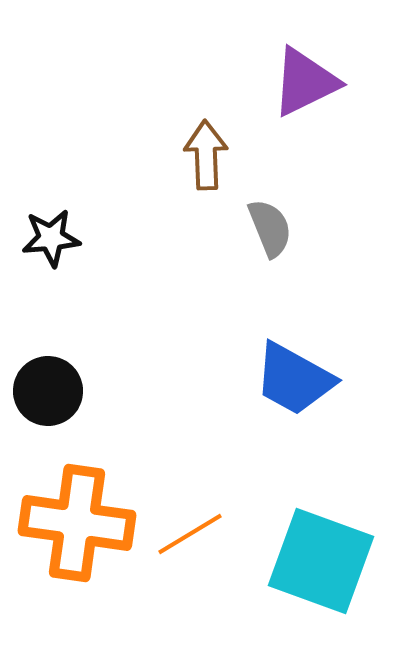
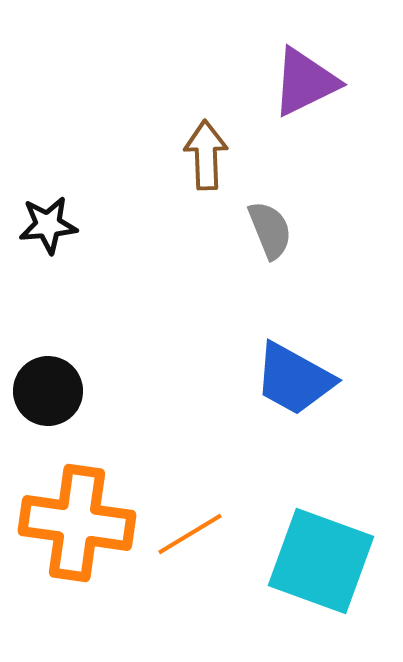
gray semicircle: moved 2 px down
black star: moved 3 px left, 13 px up
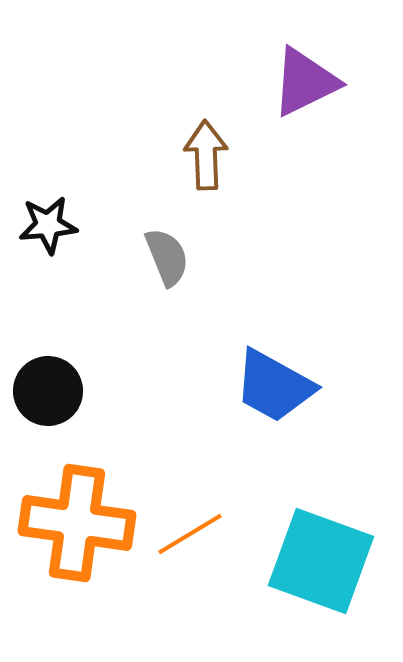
gray semicircle: moved 103 px left, 27 px down
blue trapezoid: moved 20 px left, 7 px down
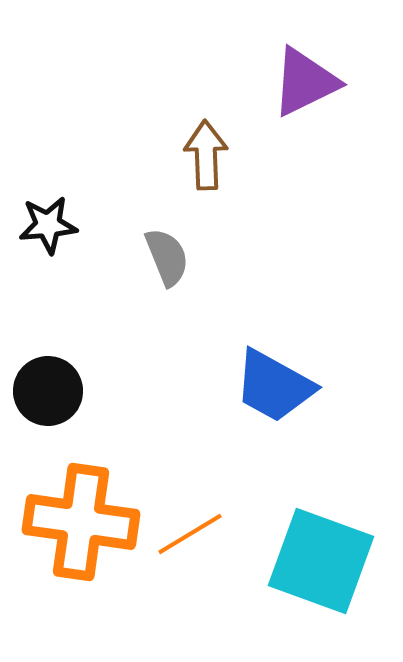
orange cross: moved 4 px right, 1 px up
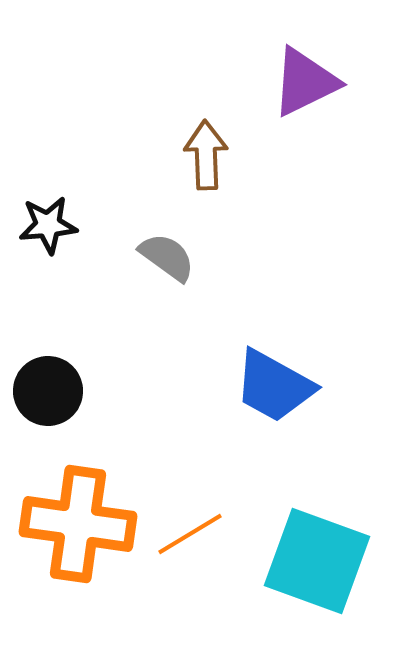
gray semicircle: rotated 32 degrees counterclockwise
orange cross: moved 3 px left, 2 px down
cyan square: moved 4 px left
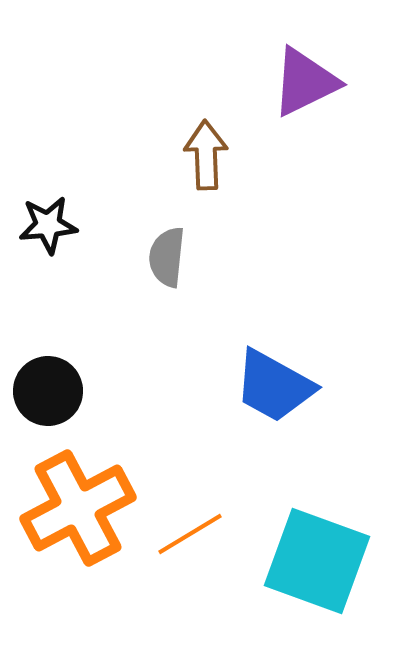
gray semicircle: rotated 120 degrees counterclockwise
orange cross: moved 16 px up; rotated 36 degrees counterclockwise
